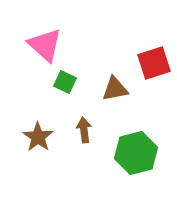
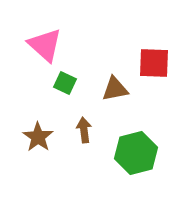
red square: rotated 20 degrees clockwise
green square: moved 1 px down
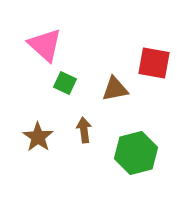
red square: rotated 8 degrees clockwise
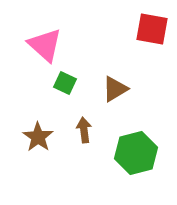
red square: moved 2 px left, 34 px up
brown triangle: rotated 20 degrees counterclockwise
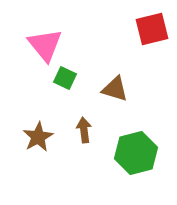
red square: rotated 24 degrees counterclockwise
pink triangle: rotated 9 degrees clockwise
green square: moved 5 px up
brown triangle: rotated 48 degrees clockwise
brown star: rotated 8 degrees clockwise
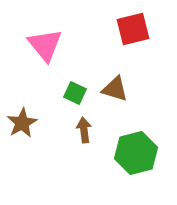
red square: moved 19 px left
green square: moved 10 px right, 15 px down
brown star: moved 16 px left, 14 px up
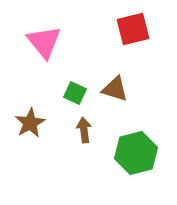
pink triangle: moved 1 px left, 3 px up
brown star: moved 8 px right
